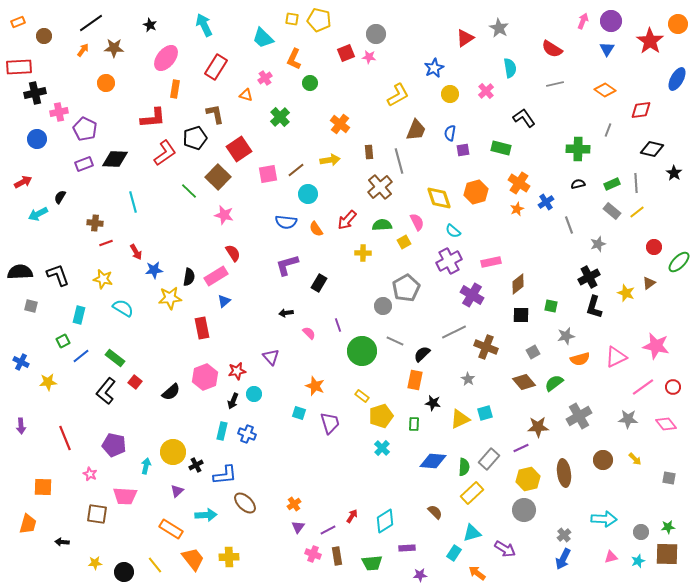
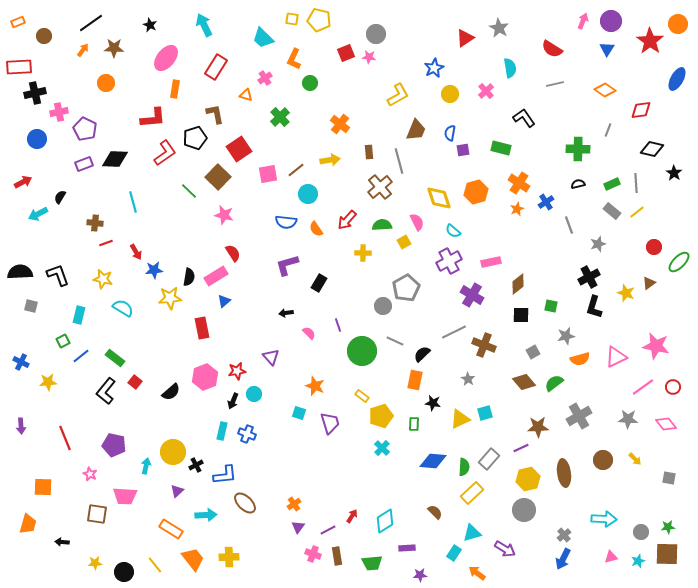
brown cross at (486, 347): moved 2 px left, 2 px up
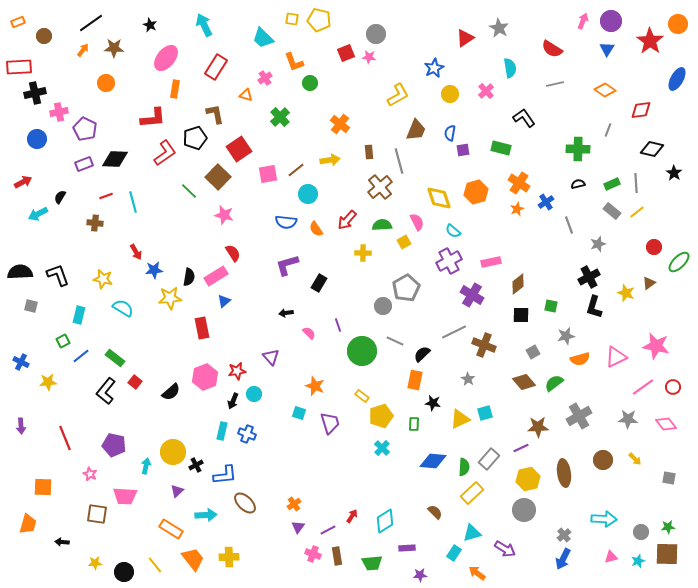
orange L-shape at (294, 59): moved 3 px down; rotated 45 degrees counterclockwise
red line at (106, 243): moved 47 px up
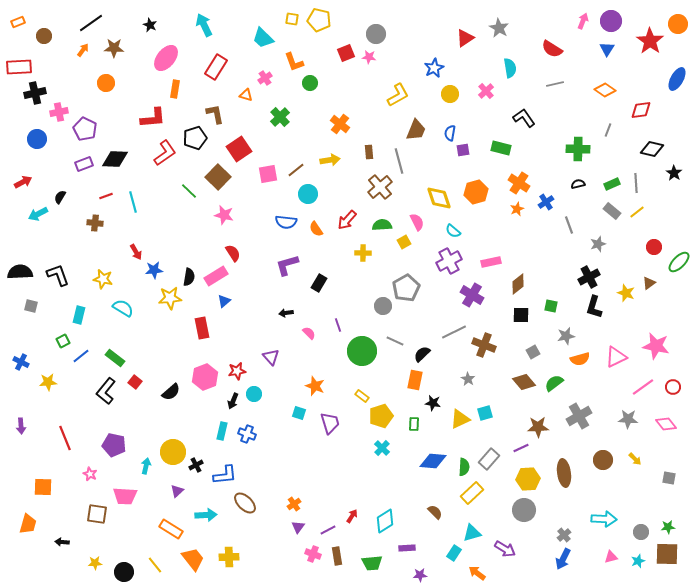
yellow hexagon at (528, 479): rotated 10 degrees clockwise
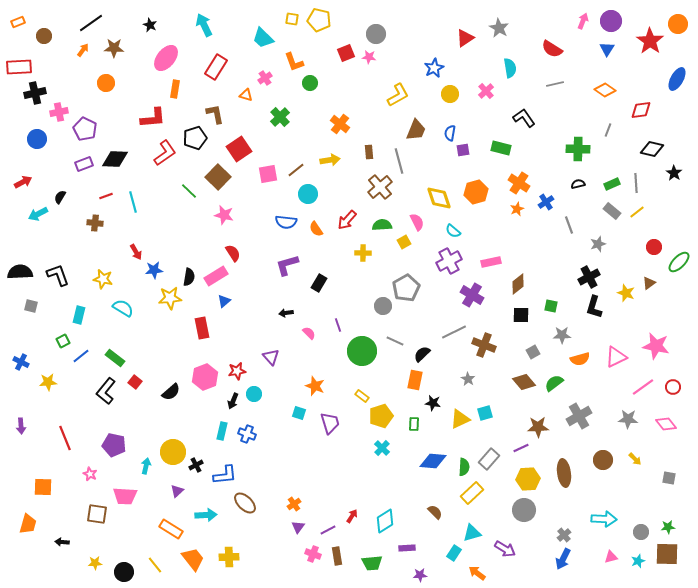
gray star at (566, 336): moved 4 px left, 1 px up; rotated 12 degrees clockwise
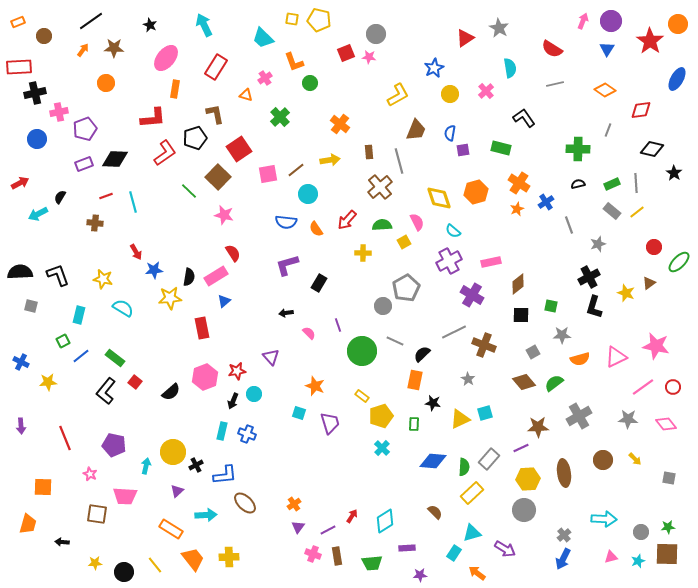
black line at (91, 23): moved 2 px up
purple pentagon at (85, 129): rotated 25 degrees clockwise
red arrow at (23, 182): moved 3 px left, 1 px down
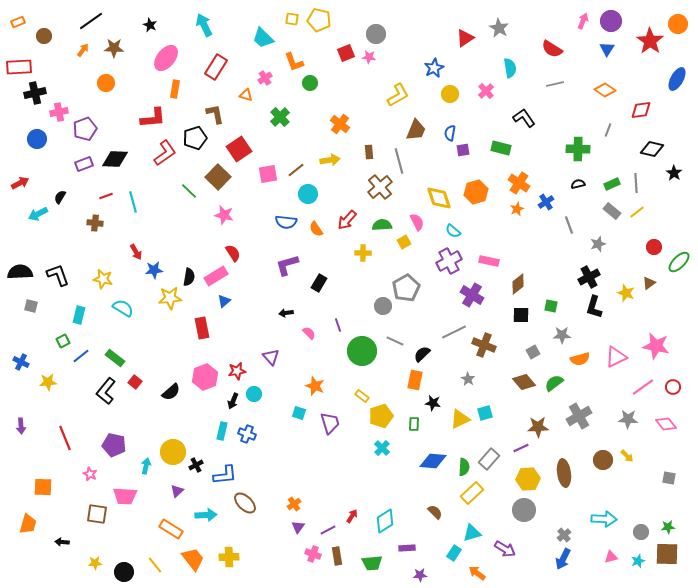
pink rectangle at (491, 262): moved 2 px left, 1 px up; rotated 24 degrees clockwise
yellow arrow at (635, 459): moved 8 px left, 3 px up
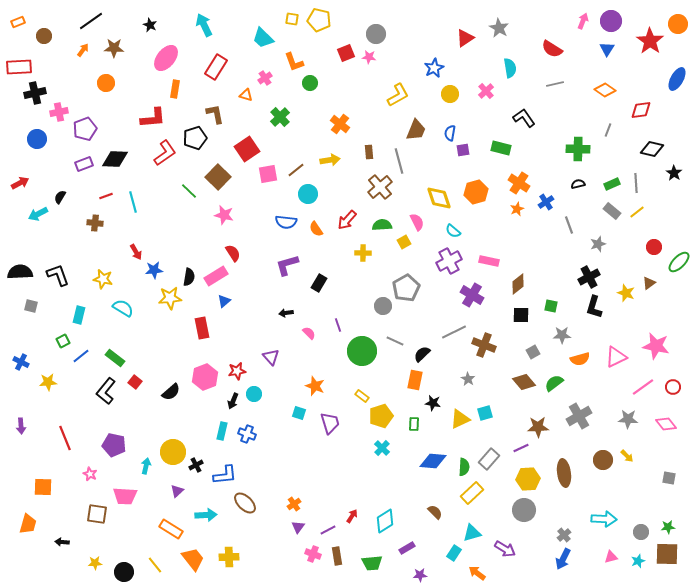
red square at (239, 149): moved 8 px right
purple rectangle at (407, 548): rotated 28 degrees counterclockwise
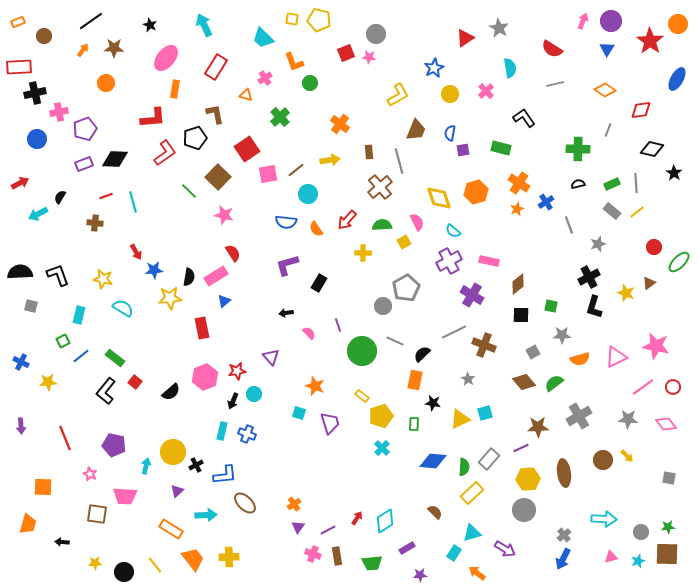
red arrow at (352, 516): moved 5 px right, 2 px down
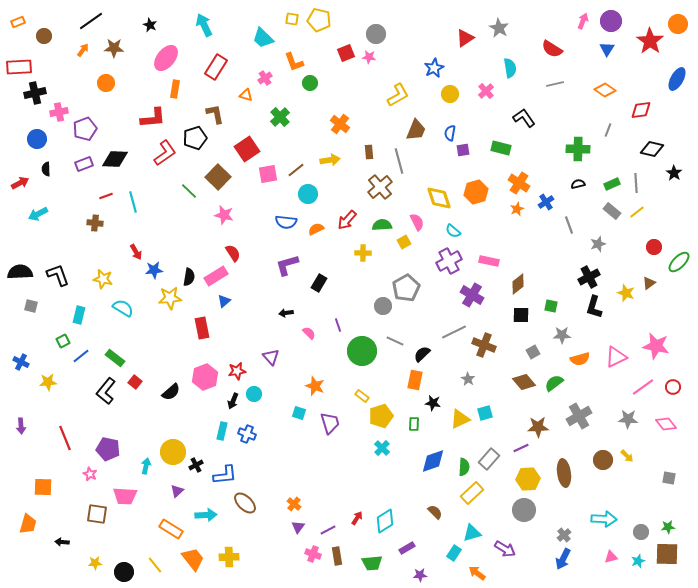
black semicircle at (60, 197): moved 14 px left, 28 px up; rotated 32 degrees counterclockwise
orange semicircle at (316, 229): rotated 98 degrees clockwise
purple pentagon at (114, 445): moved 6 px left, 4 px down
blue diamond at (433, 461): rotated 24 degrees counterclockwise
orange cross at (294, 504): rotated 16 degrees counterclockwise
